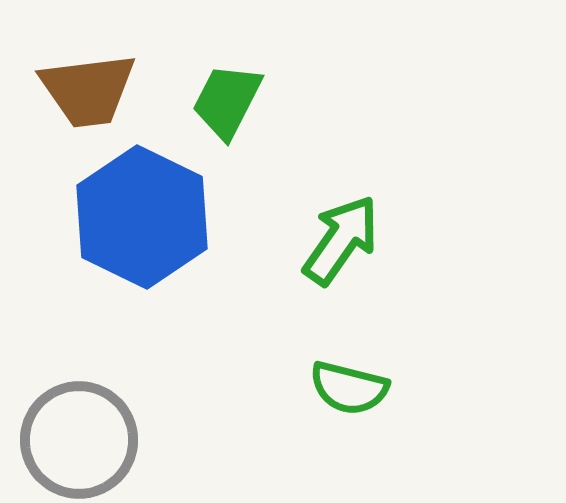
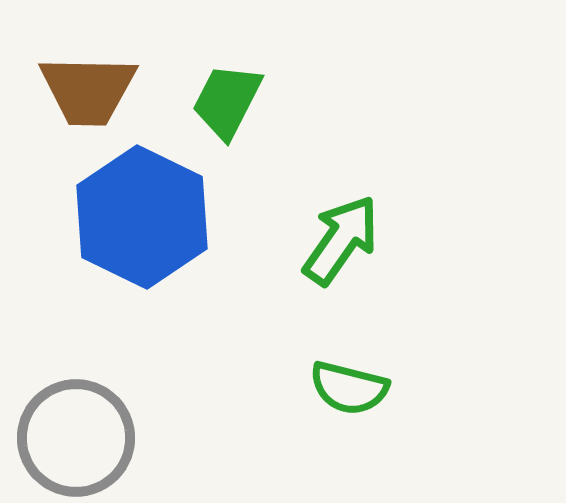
brown trapezoid: rotated 8 degrees clockwise
gray circle: moved 3 px left, 2 px up
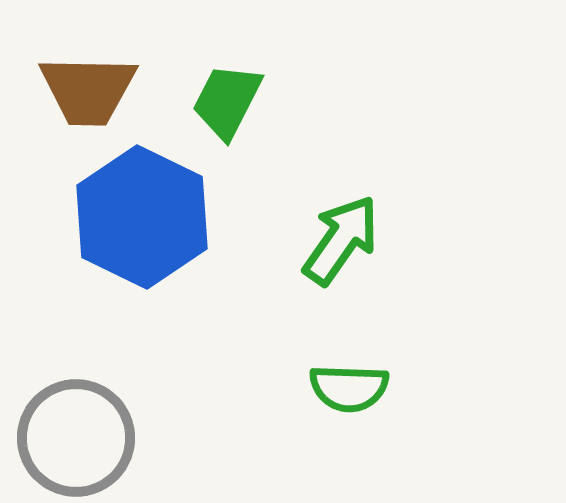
green semicircle: rotated 12 degrees counterclockwise
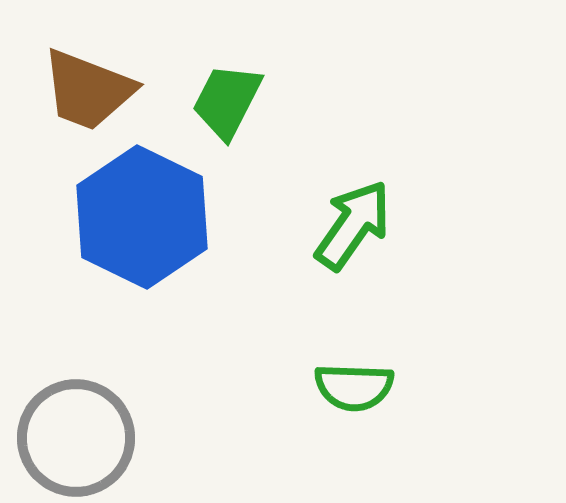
brown trapezoid: rotated 20 degrees clockwise
green arrow: moved 12 px right, 15 px up
green semicircle: moved 5 px right, 1 px up
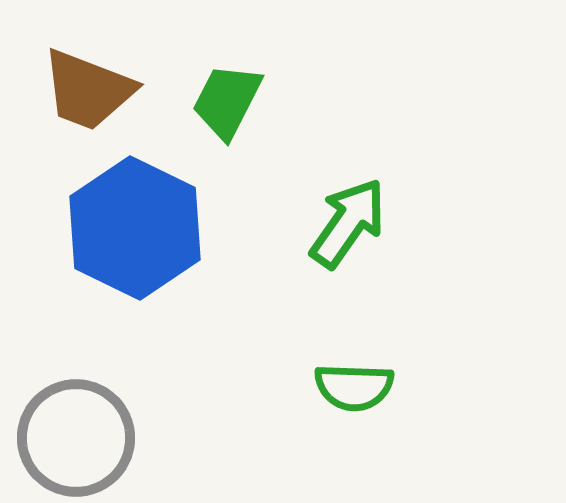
blue hexagon: moved 7 px left, 11 px down
green arrow: moved 5 px left, 2 px up
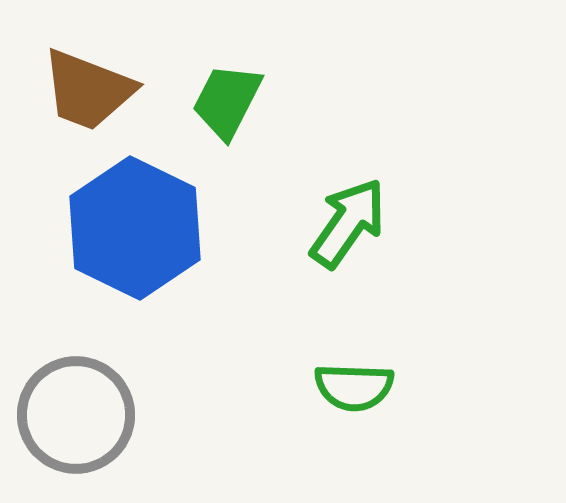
gray circle: moved 23 px up
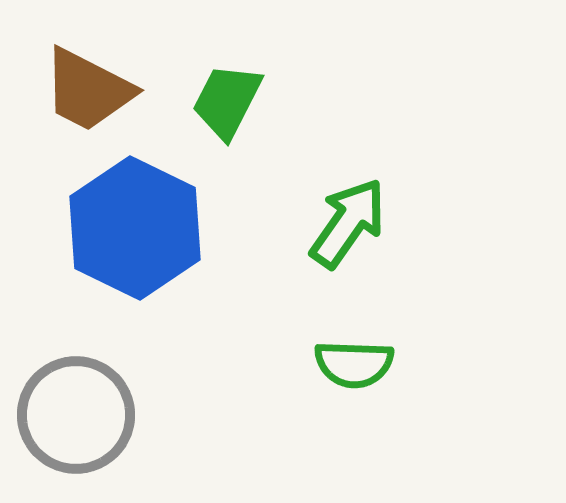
brown trapezoid: rotated 6 degrees clockwise
green semicircle: moved 23 px up
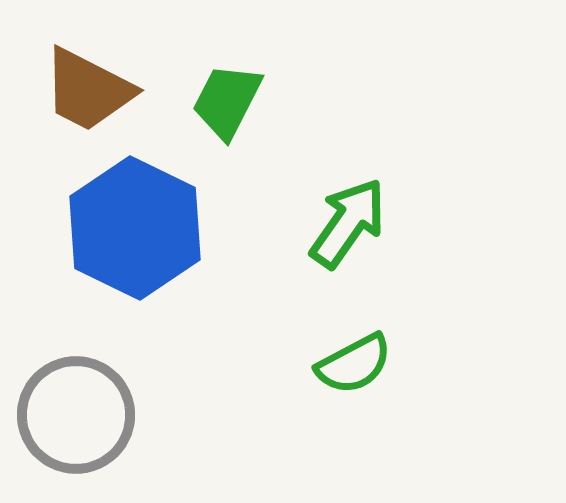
green semicircle: rotated 30 degrees counterclockwise
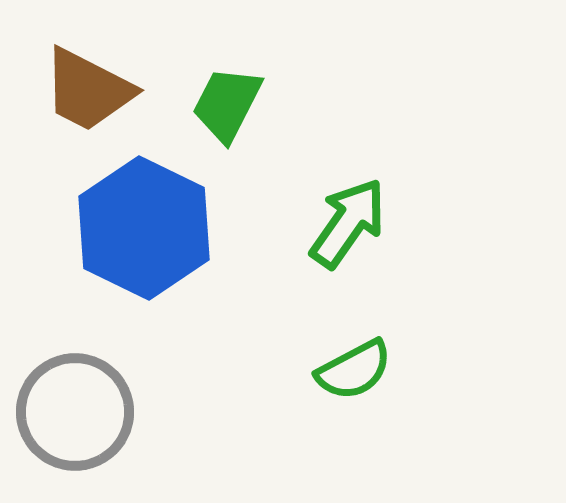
green trapezoid: moved 3 px down
blue hexagon: moved 9 px right
green semicircle: moved 6 px down
gray circle: moved 1 px left, 3 px up
